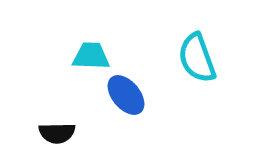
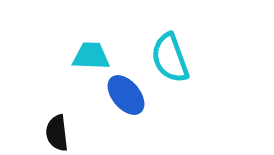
cyan semicircle: moved 27 px left
black semicircle: rotated 84 degrees clockwise
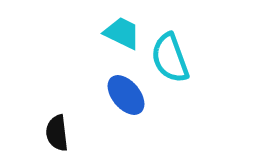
cyan trapezoid: moved 31 px right, 23 px up; rotated 24 degrees clockwise
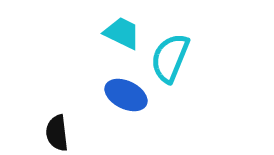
cyan semicircle: rotated 42 degrees clockwise
blue ellipse: rotated 24 degrees counterclockwise
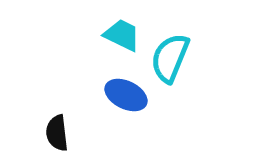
cyan trapezoid: moved 2 px down
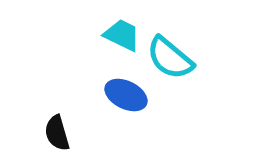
cyan semicircle: rotated 72 degrees counterclockwise
black semicircle: rotated 9 degrees counterclockwise
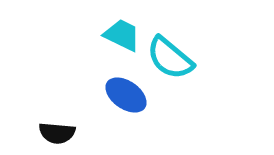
blue ellipse: rotated 9 degrees clockwise
black semicircle: rotated 69 degrees counterclockwise
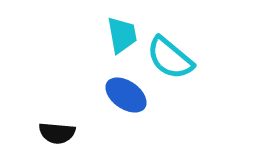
cyan trapezoid: rotated 54 degrees clockwise
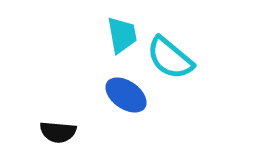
black semicircle: moved 1 px right, 1 px up
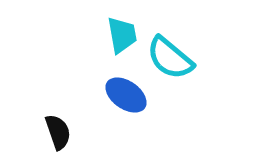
black semicircle: rotated 114 degrees counterclockwise
